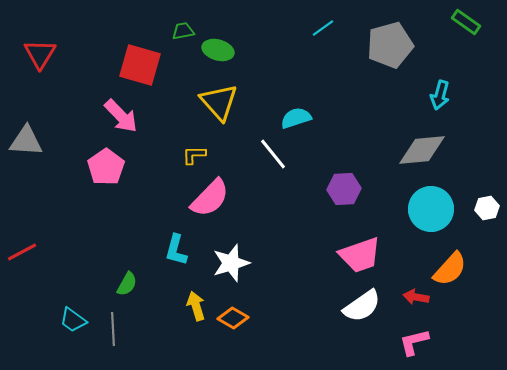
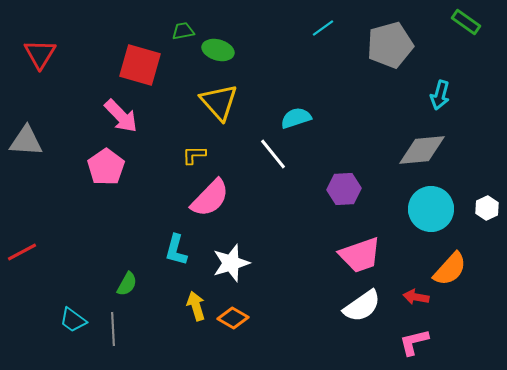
white hexagon: rotated 15 degrees counterclockwise
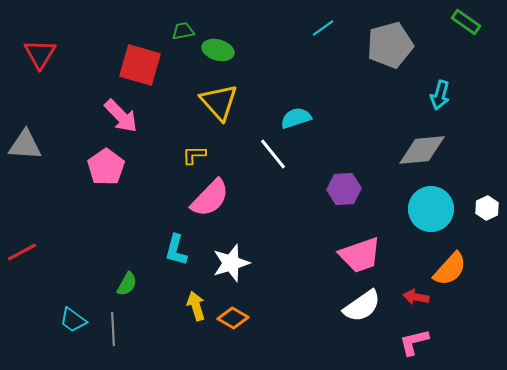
gray triangle: moved 1 px left, 4 px down
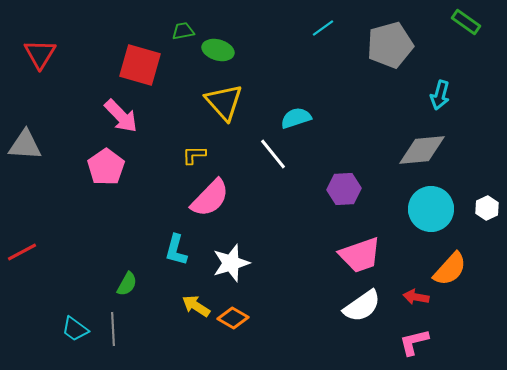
yellow triangle: moved 5 px right
yellow arrow: rotated 40 degrees counterclockwise
cyan trapezoid: moved 2 px right, 9 px down
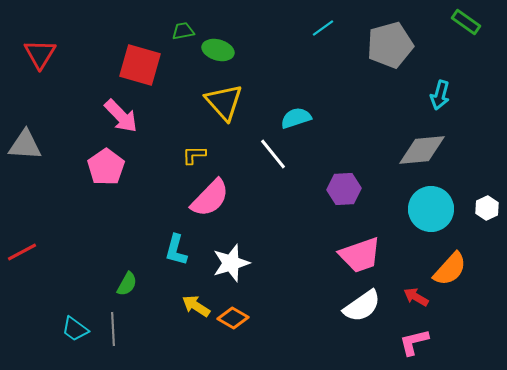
red arrow: rotated 20 degrees clockwise
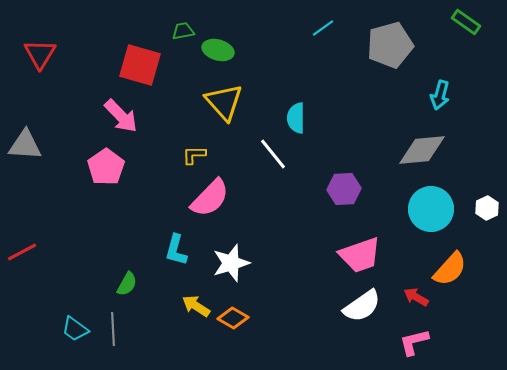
cyan semicircle: rotated 72 degrees counterclockwise
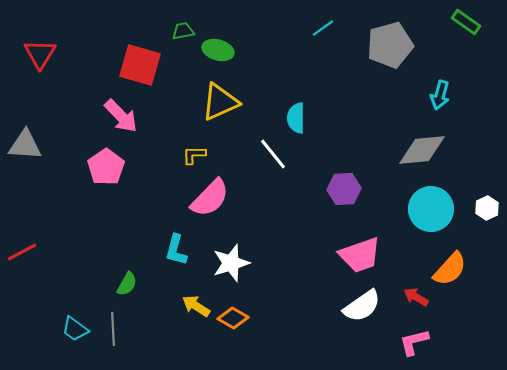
yellow triangle: moved 4 px left; rotated 48 degrees clockwise
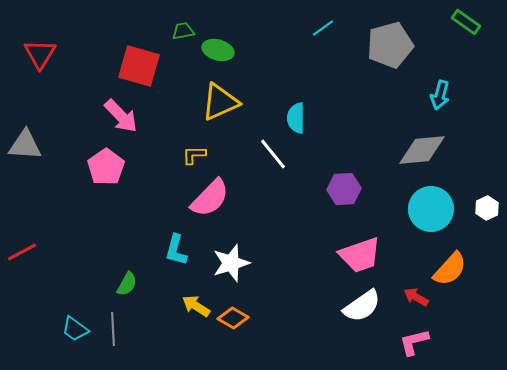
red square: moved 1 px left, 1 px down
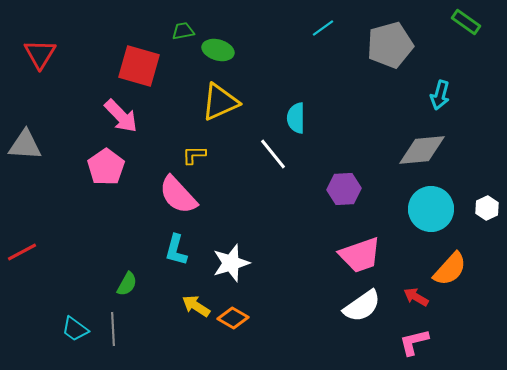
pink semicircle: moved 32 px left, 3 px up; rotated 93 degrees clockwise
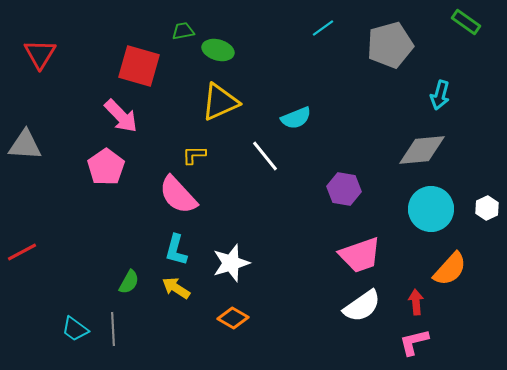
cyan semicircle: rotated 112 degrees counterclockwise
white line: moved 8 px left, 2 px down
purple hexagon: rotated 12 degrees clockwise
green semicircle: moved 2 px right, 2 px up
red arrow: moved 5 px down; rotated 55 degrees clockwise
yellow arrow: moved 20 px left, 18 px up
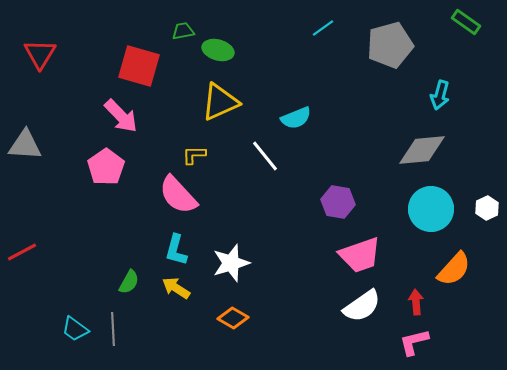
purple hexagon: moved 6 px left, 13 px down
orange semicircle: moved 4 px right
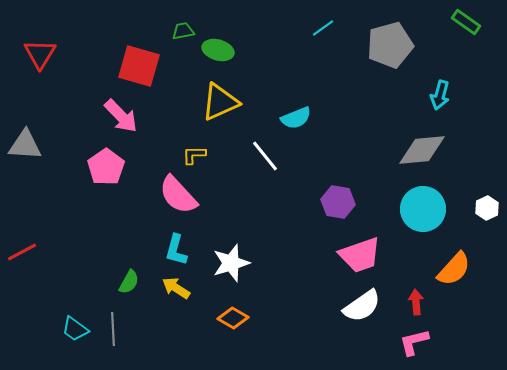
cyan circle: moved 8 px left
